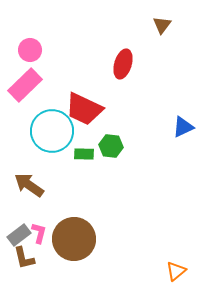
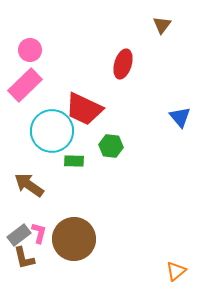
blue triangle: moved 3 px left, 10 px up; rotated 45 degrees counterclockwise
green rectangle: moved 10 px left, 7 px down
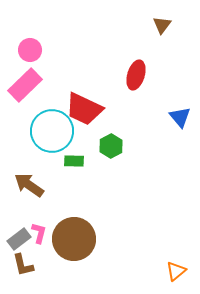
red ellipse: moved 13 px right, 11 px down
green hexagon: rotated 25 degrees clockwise
gray rectangle: moved 4 px down
brown L-shape: moved 1 px left, 7 px down
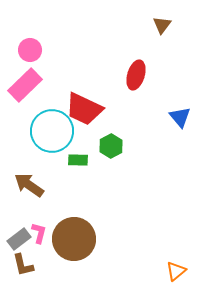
green rectangle: moved 4 px right, 1 px up
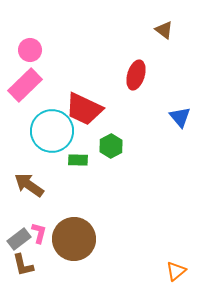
brown triangle: moved 2 px right, 5 px down; rotated 30 degrees counterclockwise
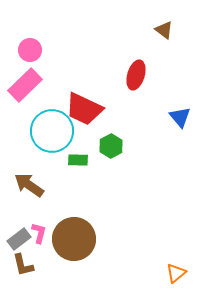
orange triangle: moved 2 px down
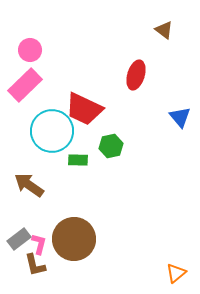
green hexagon: rotated 15 degrees clockwise
pink L-shape: moved 11 px down
brown L-shape: moved 12 px right
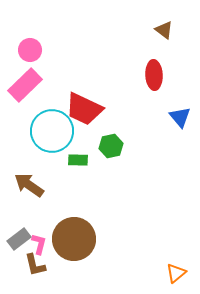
red ellipse: moved 18 px right; rotated 20 degrees counterclockwise
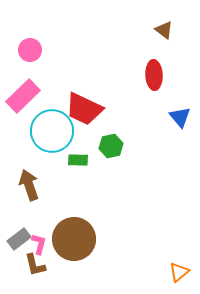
pink rectangle: moved 2 px left, 11 px down
brown arrow: rotated 36 degrees clockwise
orange triangle: moved 3 px right, 1 px up
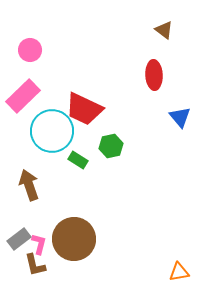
green rectangle: rotated 30 degrees clockwise
orange triangle: rotated 30 degrees clockwise
